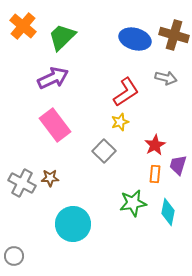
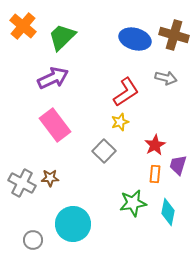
gray circle: moved 19 px right, 16 px up
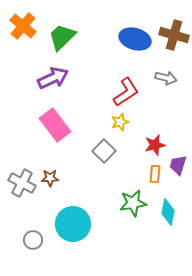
red star: rotated 15 degrees clockwise
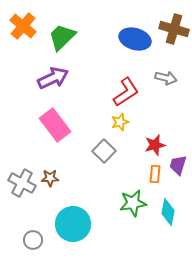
brown cross: moved 6 px up
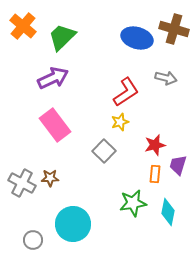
blue ellipse: moved 2 px right, 1 px up
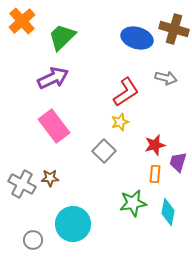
orange cross: moved 1 px left, 5 px up; rotated 8 degrees clockwise
pink rectangle: moved 1 px left, 1 px down
purple trapezoid: moved 3 px up
gray cross: moved 1 px down
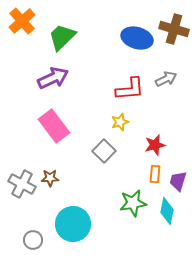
gray arrow: moved 1 px down; rotated 40 degrees counterclockwise
red L-shape: moved 4 px right, 3 px up; rotated 28 degrees clockwise
purple trapezoid: moved 19 px down
cyan diamond: moved 1 px left, 1 px up
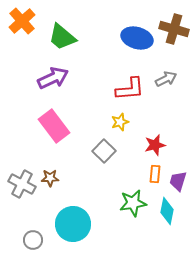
green trapezoid: rotated 96 degrees counterclockwise
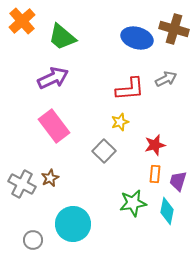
brown star: rotated 24 degrees counterclockwise
